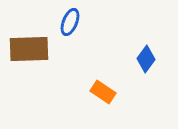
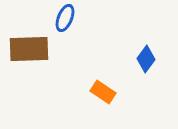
blue ellipse: moved 5 px left, 4 px up
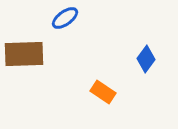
blue ellipse: rotated 32 degrees clockwise
brown rectangle: moved 5 px left, 5 px down
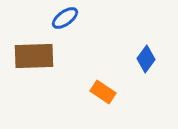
brown rectangle: moved 10 px right, 2 px down
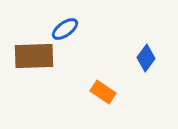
blue ellipse: moved 11 px down
blue diamond: moved 1 px up
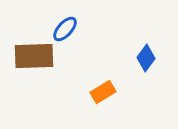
blue ellipse: rotated 12 degrees counterclockwise
orange rectangle: rotated 65 degrees counterclockwise
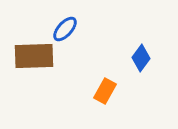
blue diamond: moved 5 px left
orange rectangle: moved 2 px right, 1 px up; rotated 30 degrees counterclockwise
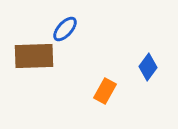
blue diamond: moved 7 px right, 9 px down
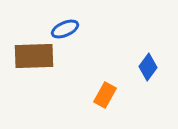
blue ellipse: rotated 24 degrees clockwise
orange rectangle: moved 4 px down
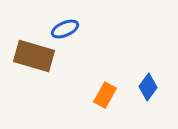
brown rectangle: rotated 18 degrees clockwise
blue diamond: moved 20 px down
